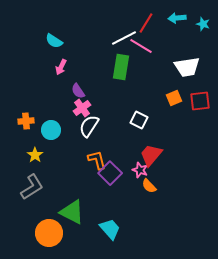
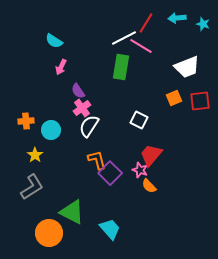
white trapezoid: rotated 12 degrees counterclockwise
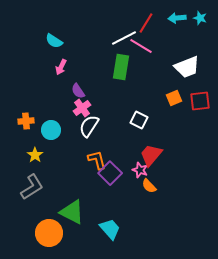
cyan star: moved 3 px left, 6 px up
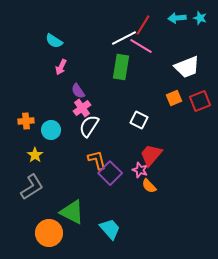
red line: moved 3 px left, 2 px down
red square: rotated 15 degrees counterclockwise
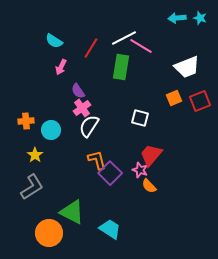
red line: moved 52 px left, 23 px down
white square: moved 1 px right, 2 px up; rotated 12 degrees counterclockwise
cyan trapezoid: rotated 15 degrees counterclockwise
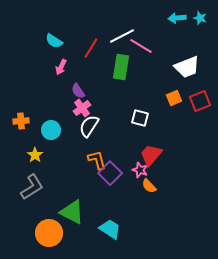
white line: moved 2 px left, 2 px up
orange cross: moved 5 px left
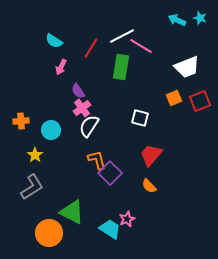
cyan arrow: moved 2 px down; rotated 30 degrees clockwise
pink star: moved 13 px left, 49 px down; rotated 28 degrees clockwise
